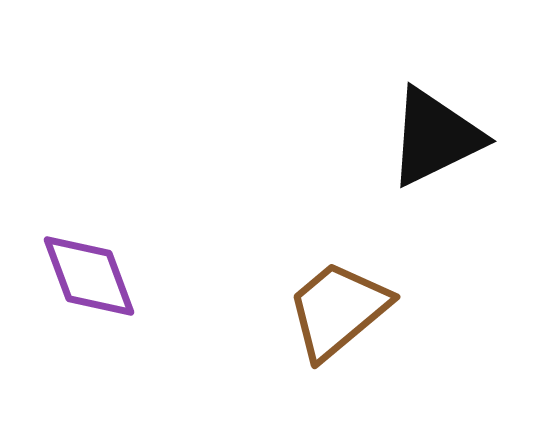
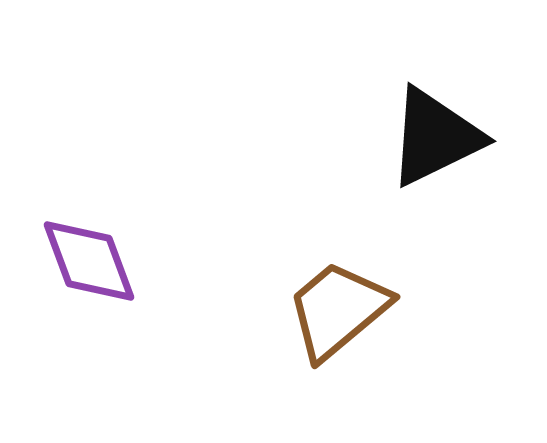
purple diamond: moved 15 px up
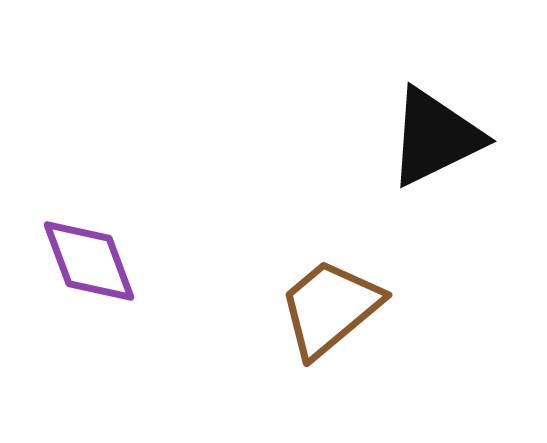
brown trapezoid: moved 8 px left, 2 px up
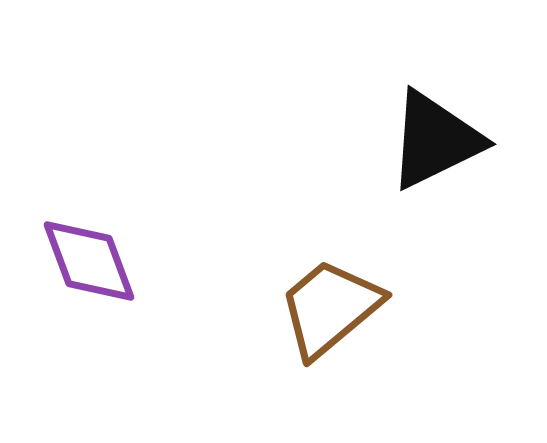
black triangle: moved 3 px down
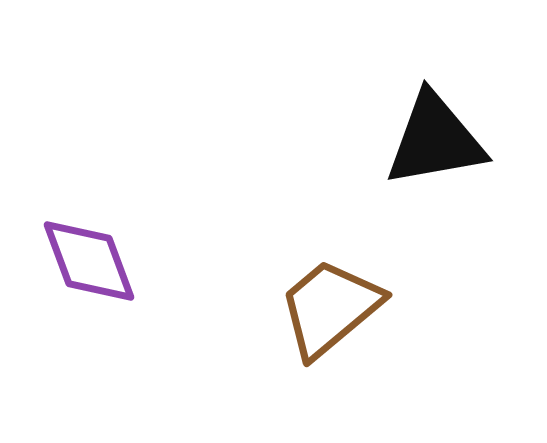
black triangle: rotated 16 degrees clockwise
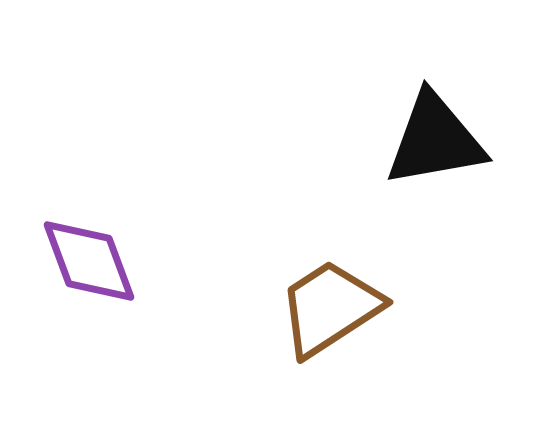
brown trapezoid: rotated 7 degrees clockwise
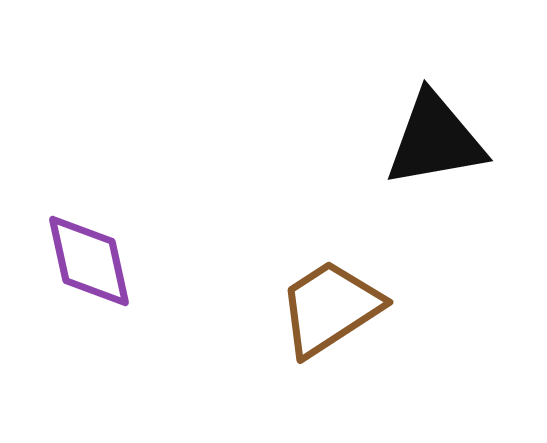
purple diamond: rotated 8 degrees clockwise
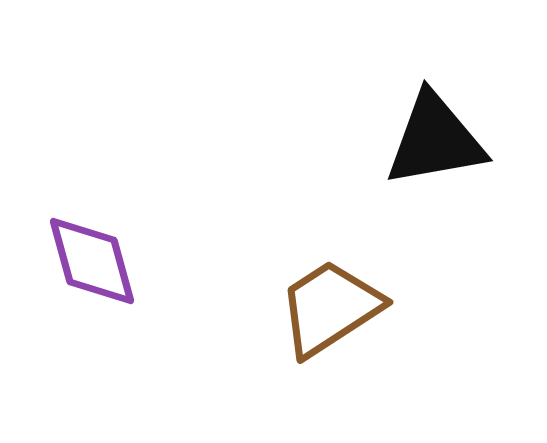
purple diamond: moved 3 px right; rotated 3 degrees counterclockwise
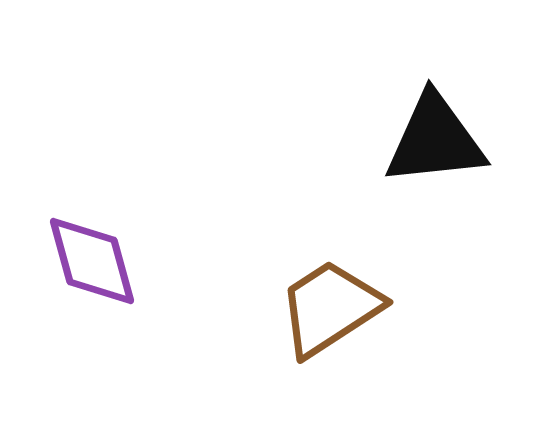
black triangle: rotated 4 degrees clockwise
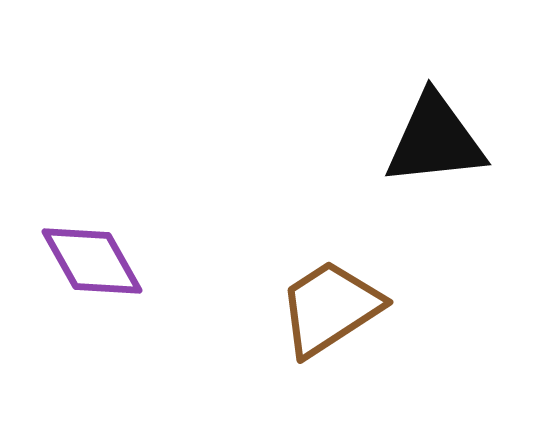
purple diamond: rotated 14 degrees counterclockwise
